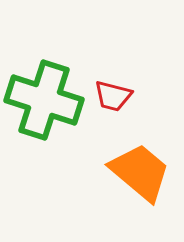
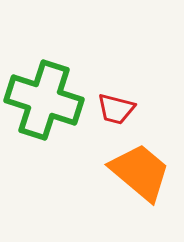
red trapezoid: moved 3 px right, 13 px down
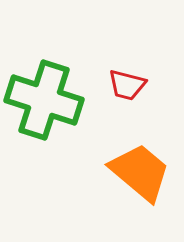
red trapezoid: moved 11 px right, 24 px up
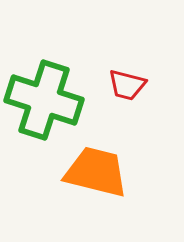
orange trapezoid: moved 44 px left; rotated 26 degrees counterclockwise
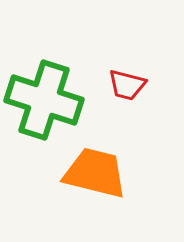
orange trapezoid: moved 1 px left, 1 px down
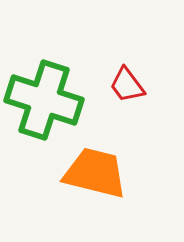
red trapezoid: rotated 39 degrees clockwise
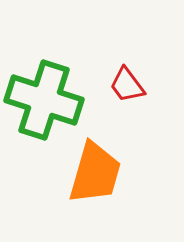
orange trapezoid: rotated 92 degrees clockwise
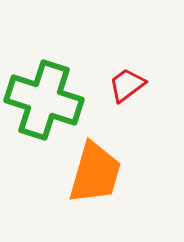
red trapezoid: rotated 90 degrees clockwise
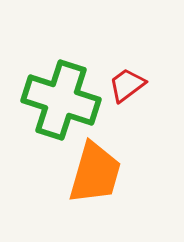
green cross: moved 17 px right
